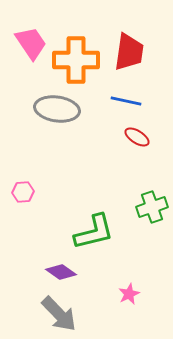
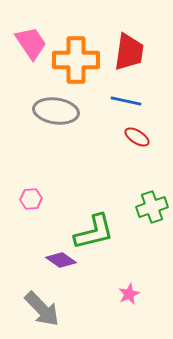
gray ellipse: moved 1 px left, 2 px down
pink hexagon: moved 8 px right, 7 px down
purple diamond: moved 12 px up
gray arrow: moved 17 px left, 5 px up
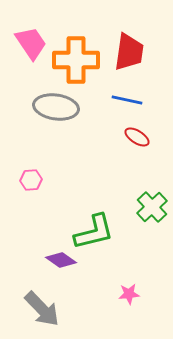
blue line: moved 1 px right, 1 px up
gray ellipse: moved 4 px up
pink hexagon: moved 19 px up
green cross: rotated 24 degrees counterclockwise
pink star: rotated 20 degrees clockwise
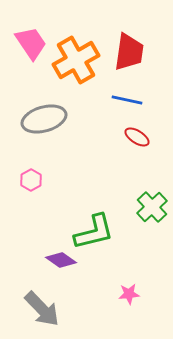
orange cross: rotated 30 degrees counterclockwise
gray ellipse: moved 12 px left, 12 px down; rotated 24 degrees counterclockwise
pink hexagon: rotated 25 degrees counterclockwise
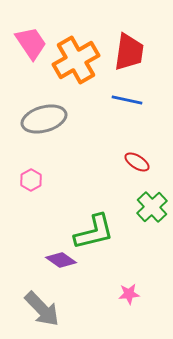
red ellipse: moved 25 px down
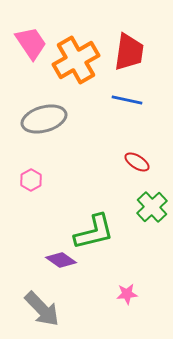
pink star: moved 2 px left
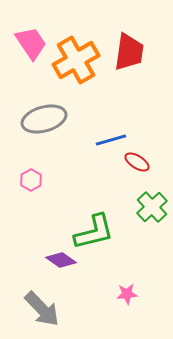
blue line: moved 16 px left, 40 px down; rotated 28 degrees counterclockwise
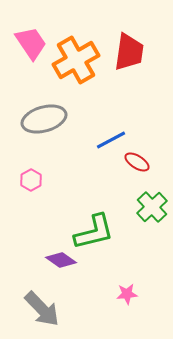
blue line: rotated 12 degrees counterclockwise
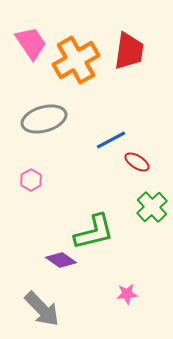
red trapezoid: moved 1 px up
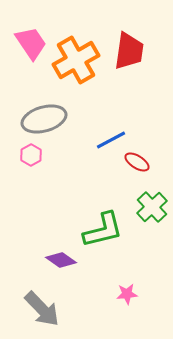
pink hexagon: moved 25 px up
green L-shape: moved 9 px right, 2 px up
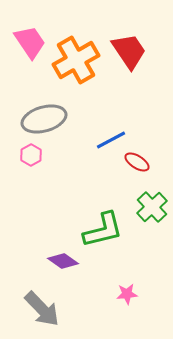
pink trapezoid: moved 1 px left, 1 px up
red trapezoid: rotated 42 degrees counterclockwise
purple diamond: moved 2 px right, 1 px down
